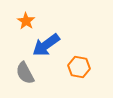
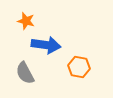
orange star: rotated 18 degrees counterclockwise
blue arrow: rotated 136 degrees counterclockwise
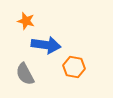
orange hexagon: moved 5 px left
gray semicircle: moved 1 px down
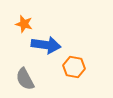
orange star: moved 2 px left, 3 px down
gray semicircle: moved 5 px down
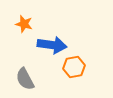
blue arrow: moved 6 px right
orange hexagon: rotated 20 degrees counterclockwise
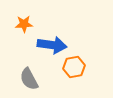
orange star: rotated 18 degrees counterclockwise
gray semicircle: moved 4 px right
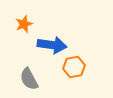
orange star: rotated 18 degrees counterclockwise
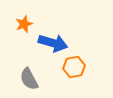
blue arrow: moved 1 px right, 2 px up; rotated 8 degrees clockwise
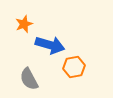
blue arrow: moved 3 px left, 2 px down
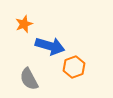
blue arrow: moved 1 px down
orange hexagon: rotated 10 degrees counterclockwise
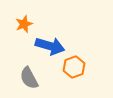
gray semicircle: moved 1 px up
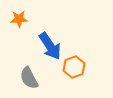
orange star: moved 5 px left, 5 px up; rotated 18 degrees clockwise
blue arrow: rotated 40 degrees clockwise
